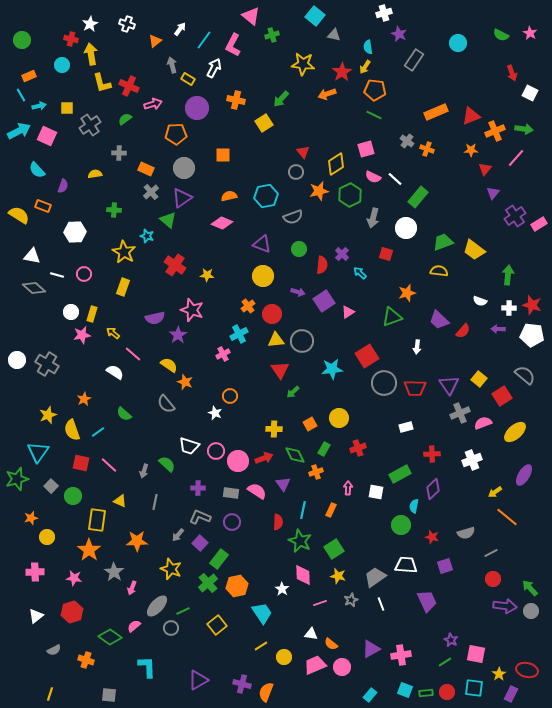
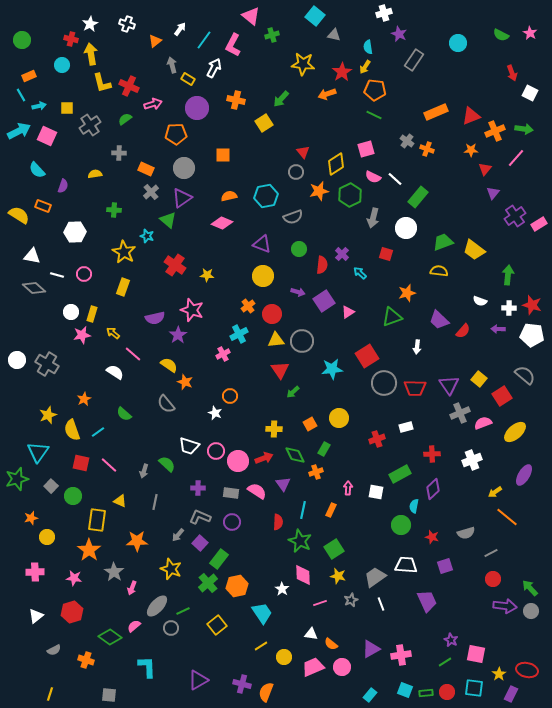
red cross at (358, 448): moved 19 px right, 9 px up
pink trapezoid at (315, 665): moved 2 px left, 2 px down
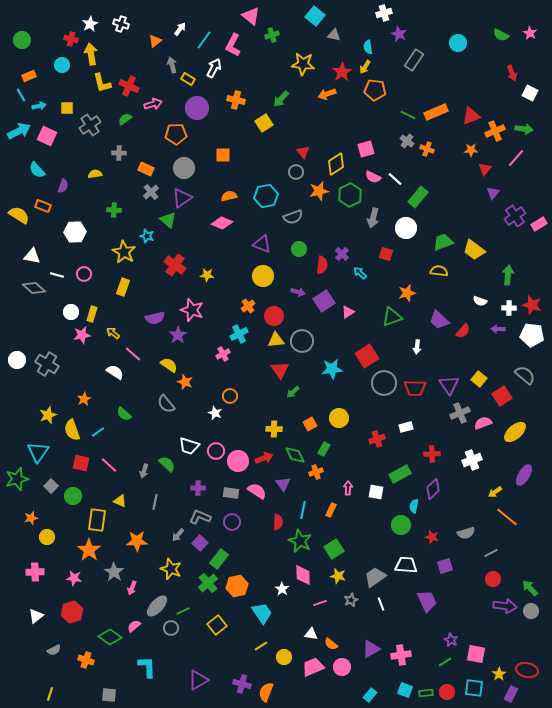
white cross at (127, 24): moved 6 px left
green line at (374, 115): moved 34 px right
red circle at (272, 314): moved 2 px right, 2 px down
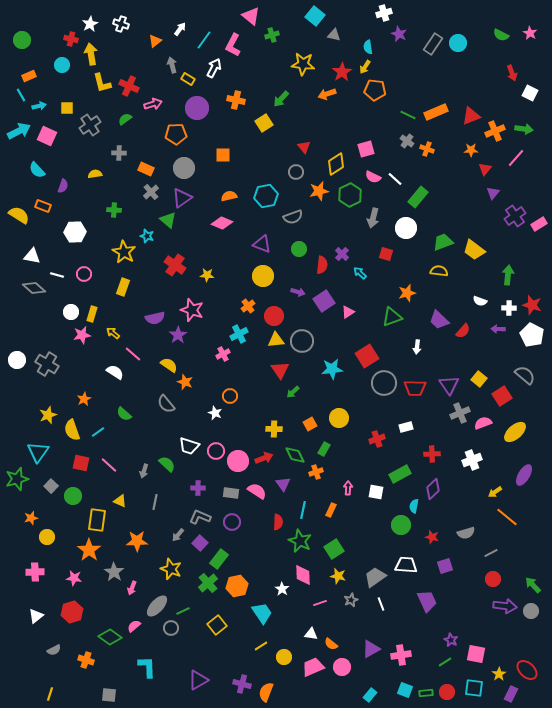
gray rectangle at (414, 60): moved 19 px right, 16 px up
red triangle at (303, 152): moved 1 px right, 5 px up
white pentagon at (532, 335): rotated 20 degrees clockwise
green arrow at (530, 588): moved 3 px right, 3 px up
red ellipse at (527, 670): rotated 30 degrees clockwise
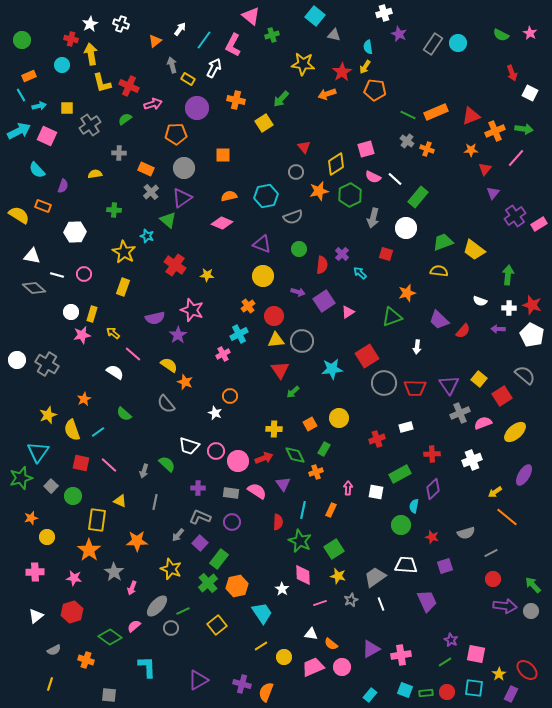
green star at (17, 479): moved 4 px right, 1 px up
yellow line at (50, 694): moved 10 px up
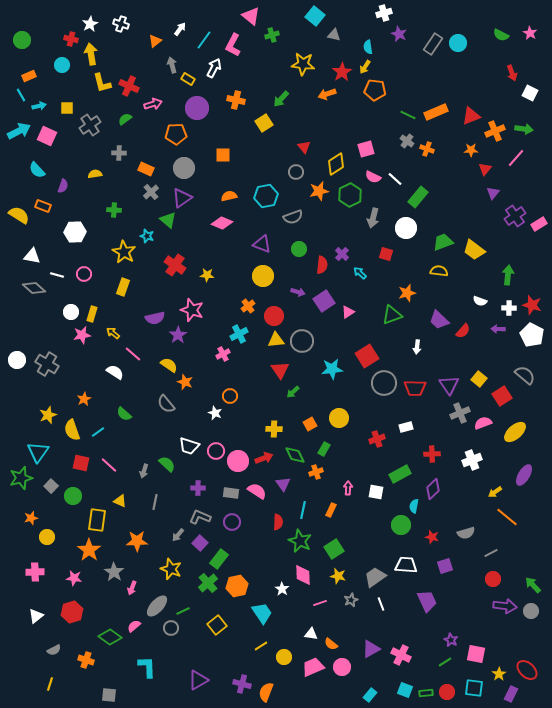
green triangle at (392, 317): moved 2 px up
pink cross at (401, 655): rotated 36 degrees clockwise
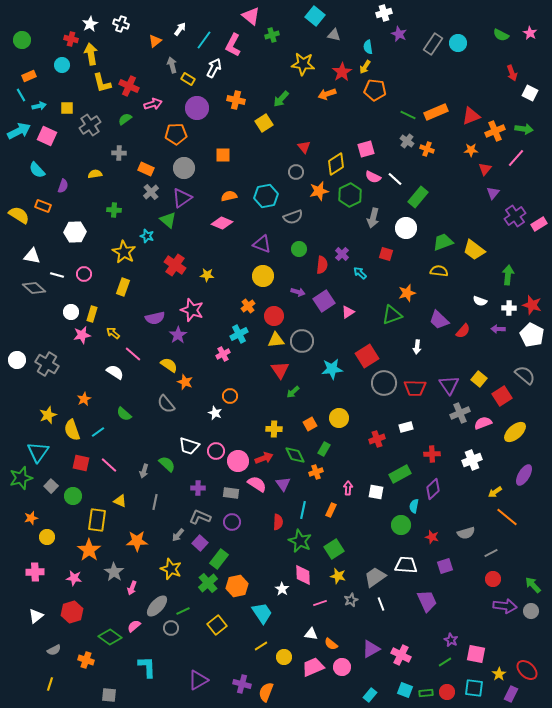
pink semicircle at (257, 491): moved 7 px up
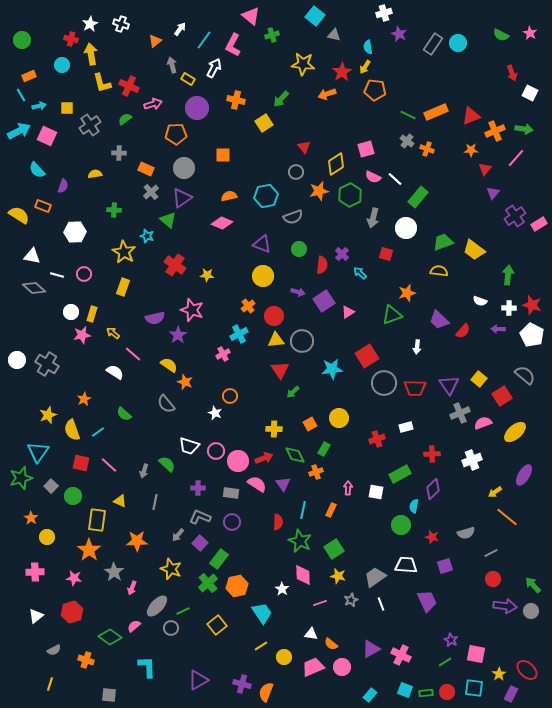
orange star at (31, 518): rotated 24 degrees counterclockwise
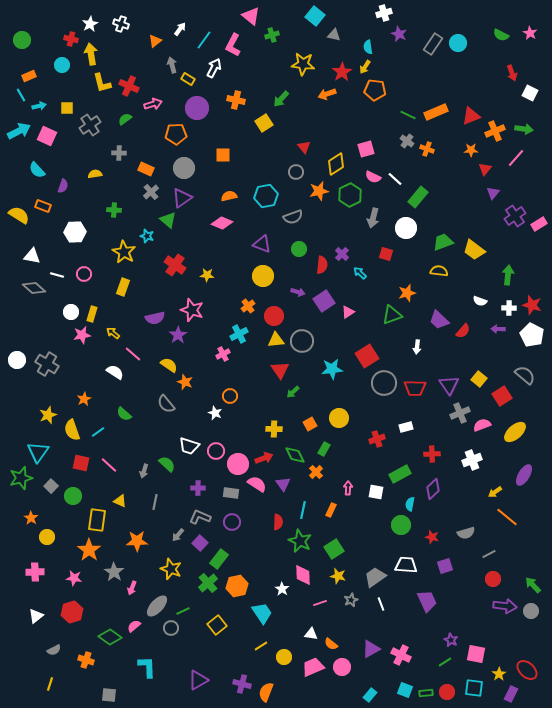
pink semicircle at (483, 423): moved 1 px left, 2 px down
pink circle at (238, 461): moved 3 px down
orange cross at (316, 472): rotated 24 degrees counterclockwise
cyan semicircle at (414, 506): moved 4 px left, 2 px up
gray line at (491, 553): moved 2 px left, 1 px down
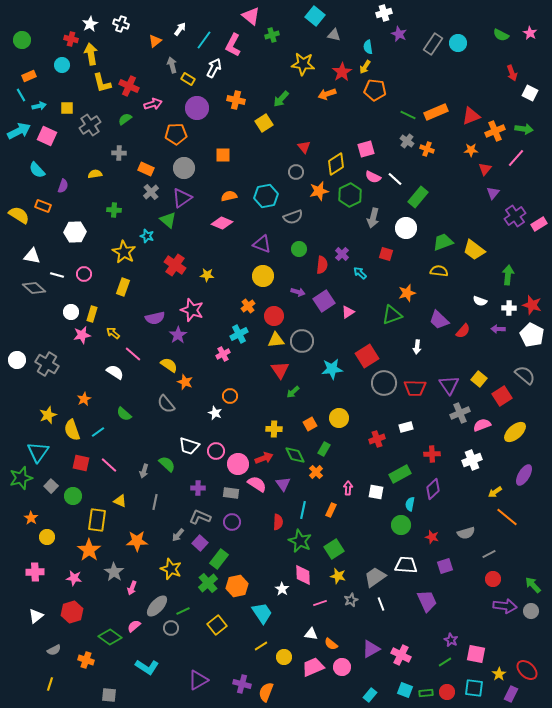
cyan L-shape at (147, 667): rotated 125 degrees clockwise
